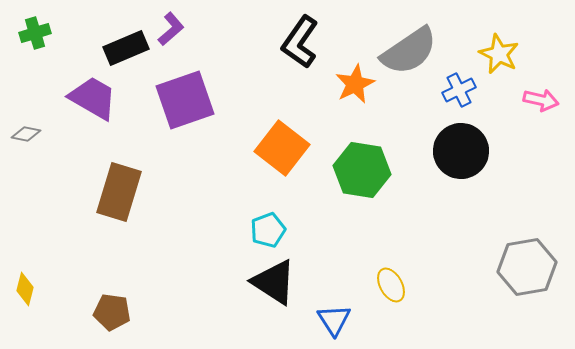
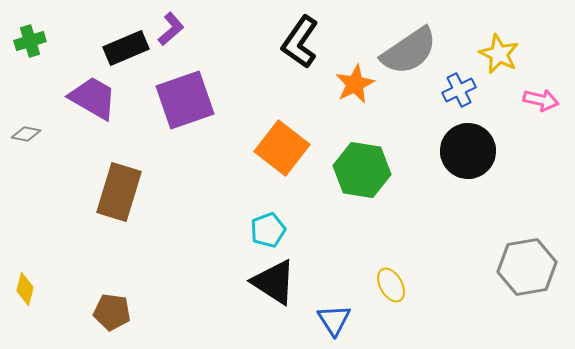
green cross: moved 5 px left, 8 px down
black circle: moved 7 px right
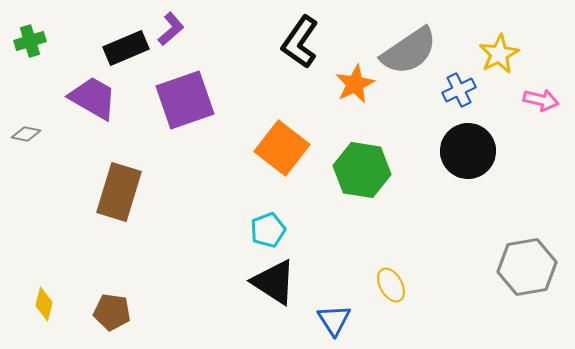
yellow star: rotated 18 degrees clockwise
yellow diamond: moved 19 px right, 15 px down
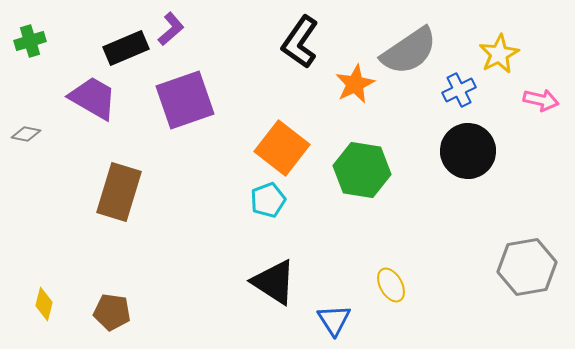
cyan pentagon: moved 30 px up
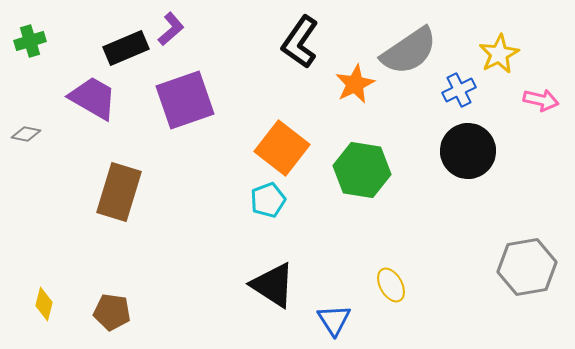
black triangle: moved 1 px left, 3 px down
